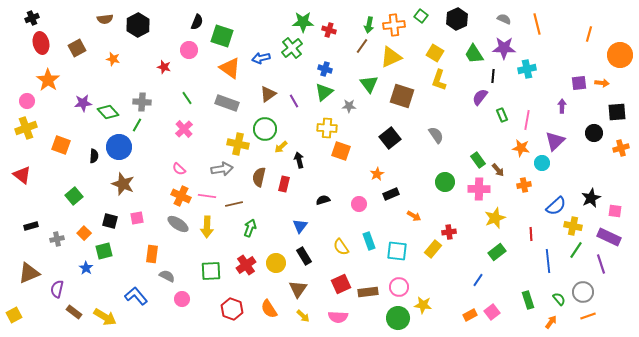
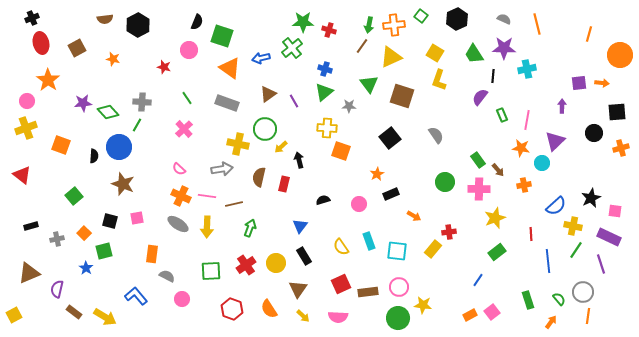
orange line at (588, 316): rotated 63 degrees counterclockwise
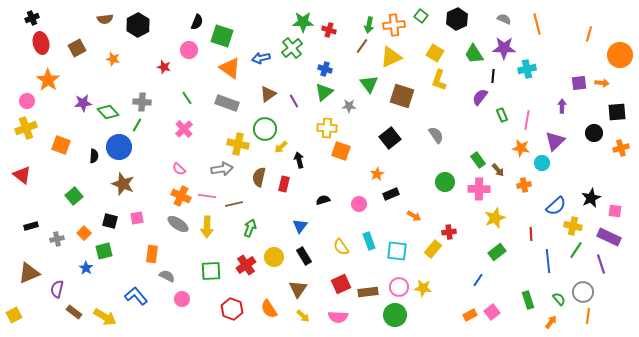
yellow circle at (276, 263): moved 2 px left, 6 px up
yellow star at (423, 305): moved 17 px up
green circle at (398, 318): moved 3 px left, 3 px up
